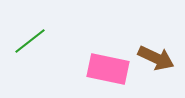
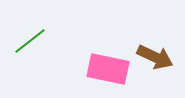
brown arrow: moved 1 px left, 1 px up
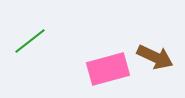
pink rectangle: rotated 27 degrees counterclockwise
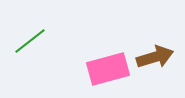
brown arrow: rotated 42 degrees counterclockwise
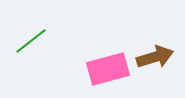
green line: moved 1 px right
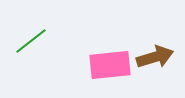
pink rectangle: moved 2 px right, 4 px up; rotated 9 degrees clockwise
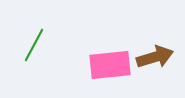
green line: moved 3 px right, 4 px down; rotated 24 degrees counterclockwise
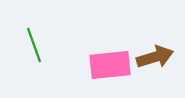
green line: rotated 48 degrees counterclockwise
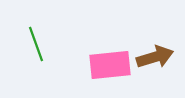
green line: moved 2 px right, 1 px up
